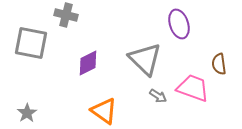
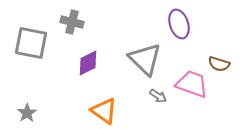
gray cross: moved 6 px right, 7 px down
brown semicircle: rotated 65 degrees counterclockwise
pink trapezoid: moved 1 px left, 4 px up
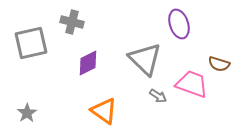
gray square: rotated 24 degrees counterclockwise
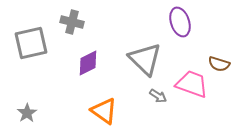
purple ellipse: moved 1 px right, 2 px up
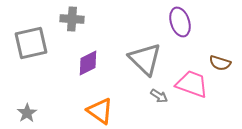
gray cross: moved 3 px up; rotated 10 degrees counterclockwise
brown semicircle: moved 1 px right, 1 px up
gray arrow: moved 1 px right
orange triangle: moved 4 px left
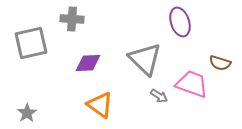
purple diamond: rotated 24 degrees clockwise
orange triangle: moved 6 px up
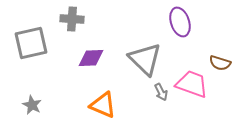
purple diamond: moved 3 px right, 5 px up
gray arrow: moved 2 px right, 4 px up; rotated 30 degrees clockwise
orange triangle: moved 3 px right; rotated 12 degrees counterclockwise
gray star: moved 5 px right, 8 px up; rotated 12 degrees counterclockwise
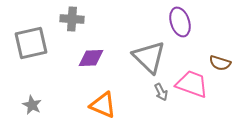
gray triangle: moved 4 px right, 2 px up
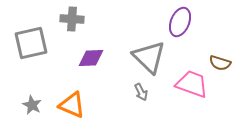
purple ellipse: rotated 40 degrees clockwise
gray arrow: moved 20 px left
orange triangle: moved 31 px left
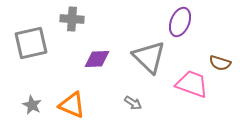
purple diamond: moved 6 px right, 1 px down
gray arrow: moved 8 px left, 11 px down; rotated 30 degrees counterclockwise
